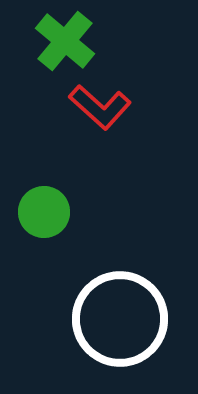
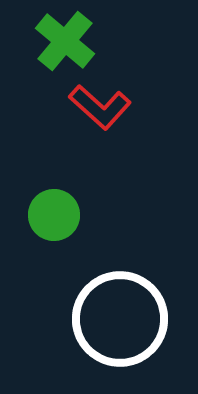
green circle: moved 10 px right, 3 px down
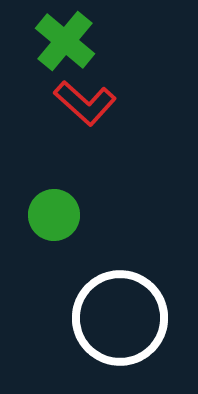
red L-shape: moved 15 px left, 4 px up
white circle: moved 1 px up
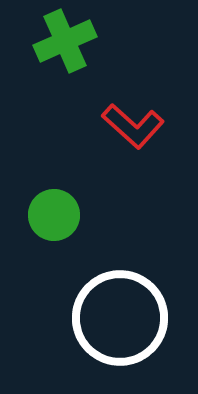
green cross: rotated 26 degrees clockwise
red L-shape: moved 48 px right, 23 px down
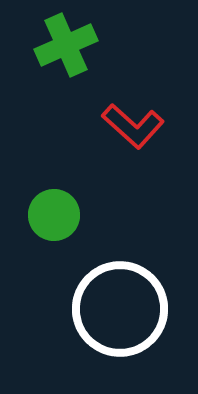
green cross: moved 1 px right, 4 px down
white circle: moved 9 px up
